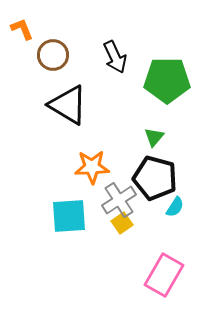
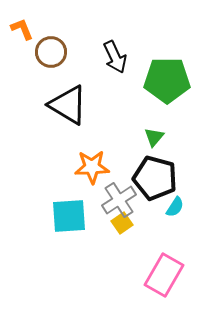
brown circle: moved 2 px left, 3 px up
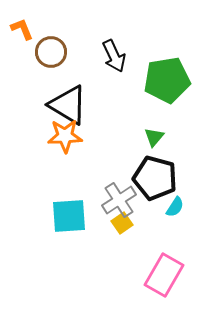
black arrow: moved 1 px left, 1 px up
green pentagon: rotated 9 degrees counterclockwise
orange star: moved 27 px left, 31 px up
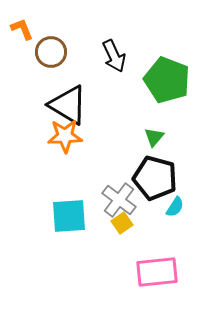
green pentagon: rotated 30 degrees clockwise
gray cross: rotated 20 degrees counterclockwise
pink rectangle: moved 7 px left, 3 px up; rotated 54 degrees clockwise
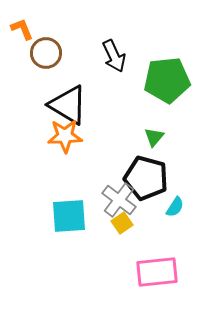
brown circle: moved 5 px left, 1 px down
green pentagon: rotated 27 degrees counterclockwise
black pentagon: moved 9 px left
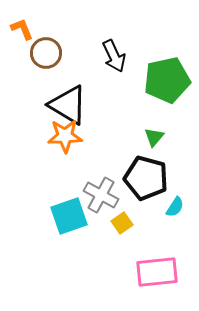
green pentagon: rotated 6 degrees counterclockwise
gray cross: moved 18 px left, 5 px up; rotated 8 degrees counterclockwise
cyan square: rotated 15 degrees counterclockwise
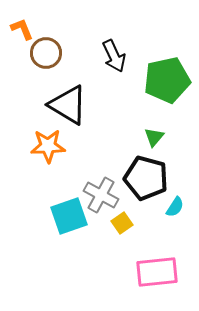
orange star: moved 17 px left, 10 px down
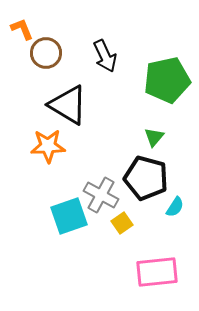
black arrow: moved 9 px left
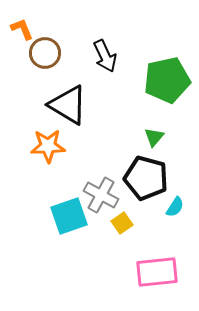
brown circle: moved 1 px left
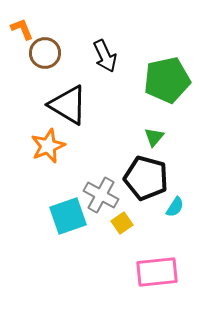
orange star: rotated 20 degrees counterclockwise
cyan square: moved 1 px left
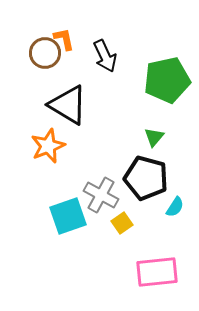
orange L-shape: moved 42 px right, 10 px down; rotated 10 degrees clockwise
